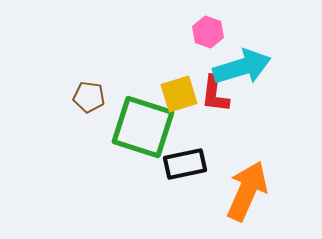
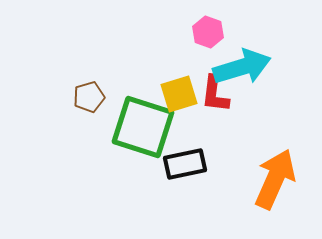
brown pentagon: rotated 24 degrees counterclockwise
orange arrow: moved 28 px right, 12 px up
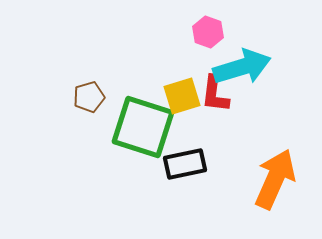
yellow square: moved 3 px right, 2 px down
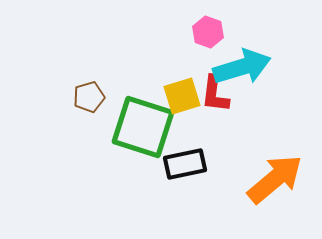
orange arrow: rotated 26 degrees clockwise
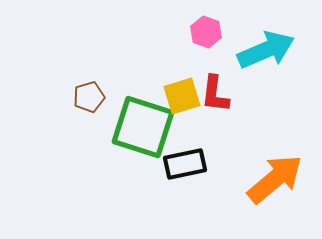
pink hexagon: moved 2 px left
cyan arrow: moved 24 px right, 17 px up; rotated 6 degrees counterclockwise
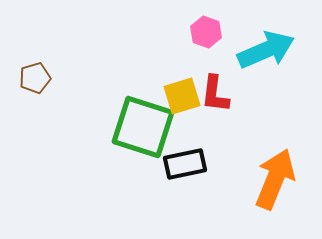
brown pentagon: moved 54 px left, 19 px up
orange arrow: rotated 28 degrees counterclockwise
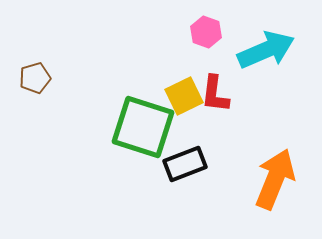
yellow square: moved 2 px right; rotated 9 degrees counterclockwise
black rectangle: rotated 9 degrees counterclockwise
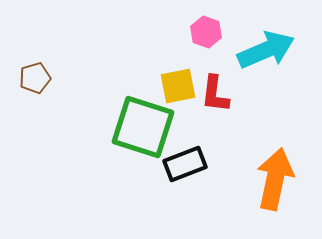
yellow square: moved 6 px left, 10 px up; rotated 15 degrees clockwise
orange arrow: rotated 10 degrees counterclockwise
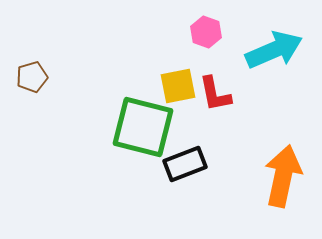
cyan arrow: moved 8 px right
brown pentagon: moved 3 px left, 1 px up
red L-shape: rotated 18 degrees counterclockwise
green square: rotated 4 degrees counterclockwise
orange arrow: moved 8 px right, 3 px up
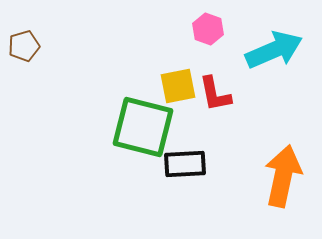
pink hexagon: moved 2 px right, 3 px up
brown pentagon: moved 8 px left, 31 px up
black rectangle: rotated 18 degrees clockwise
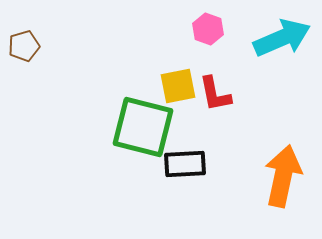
cyan arrow: moved 8 px right, 12 px up
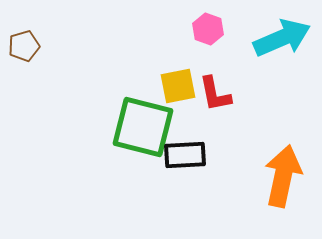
black rectangle: moved 9 px up
